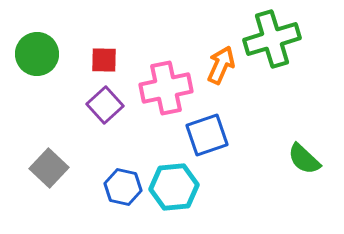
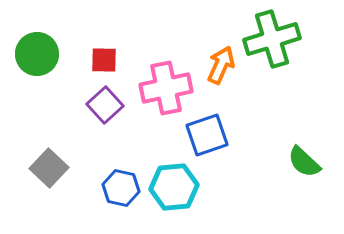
green semicircle: moved 3 px down
blue hexagon: moved 2 px left, 1 px down
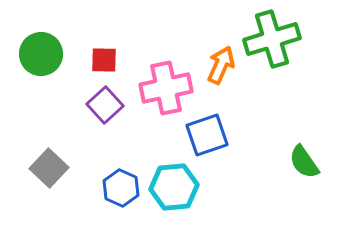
green circle: moved 4 px right
green semicircle: rotated 12 degrees clockwise
blue hexagon: rotated 12 degrees clockwise
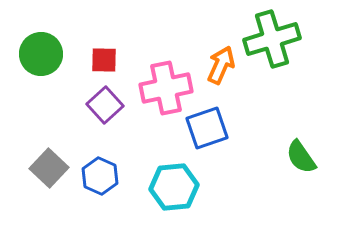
blue square: moved 7 px up
green semicircle: moved 3 px left, 5 px up
blue hexagon: moved 21 px left, 12 px up
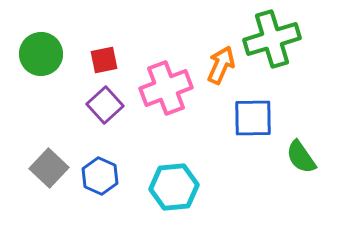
red square: rotated 12 degrees counterclockwise
pink cross: rotated 9 degrees counterclockwise
blue square: moved 46 px right, 10 px up; rotated 18 degrees clockwise
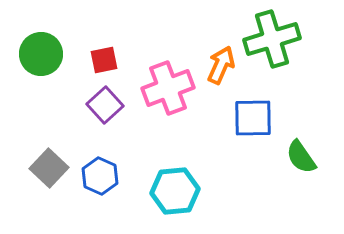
pink cross: moved 2 px right
cyan hexagon: moved 1 px right, 4 px down
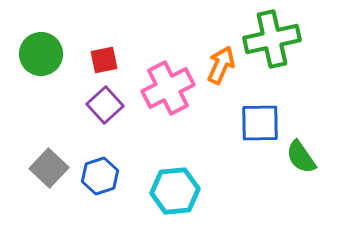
green cross: rotated 4 degrees clockwise
pink cross: rotated 6 degrees counterclockwise
blue square: moved 7 px right, 5 px down
blue hexagon: rotated 18 degrees clockwise
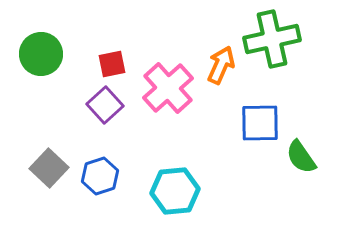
red square: moved 8 px right, 4 px down
pink cross: rotated 15 degrees counterclockwise
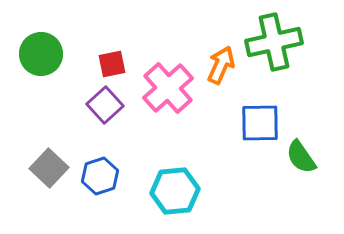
green cross: moved 2 px right, 3 px down
